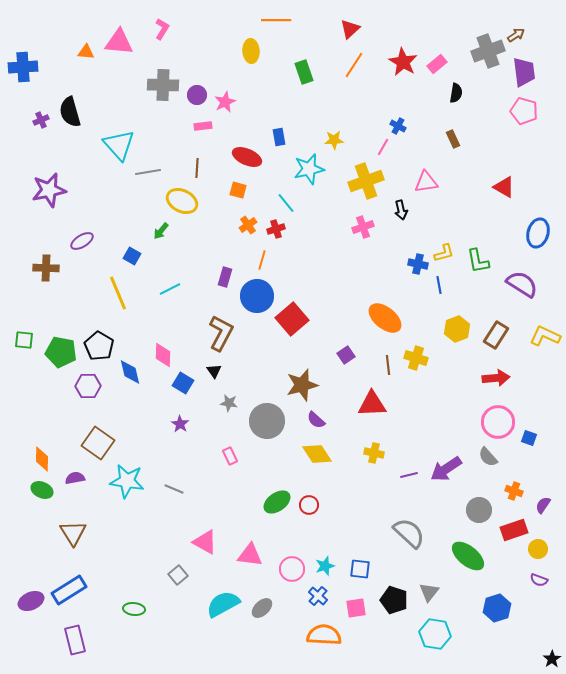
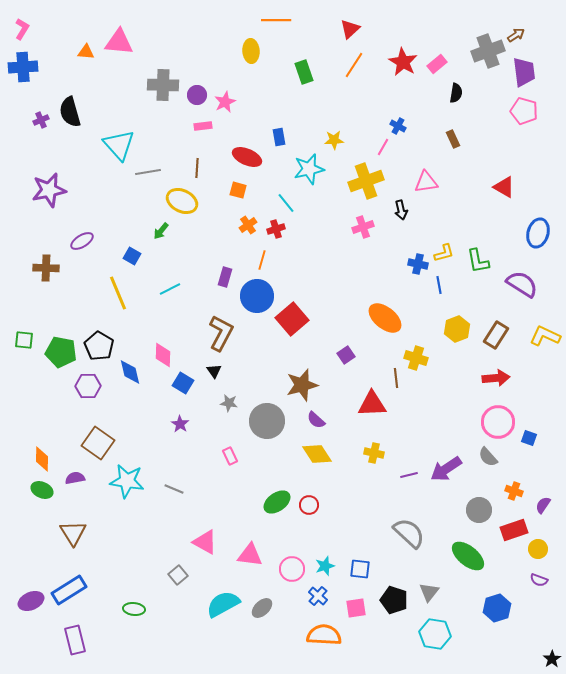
pink L-shape at (162, 29): moved 140 px left
brown line at (388, 365): moved 8 px right, 13 px down
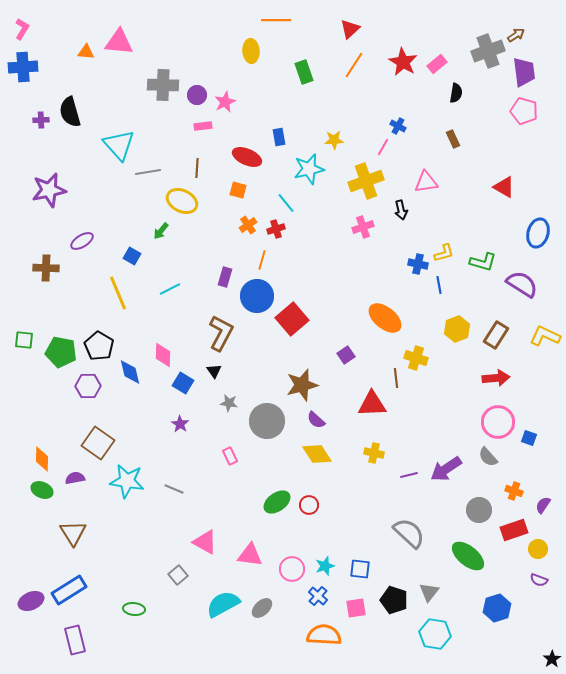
purple cross at (41, 120): rotated 21 degrees clockwise
green L-shape at (478, 261): moved 5 px right, 1 px down; rotated 64 degrees counterclockwise
